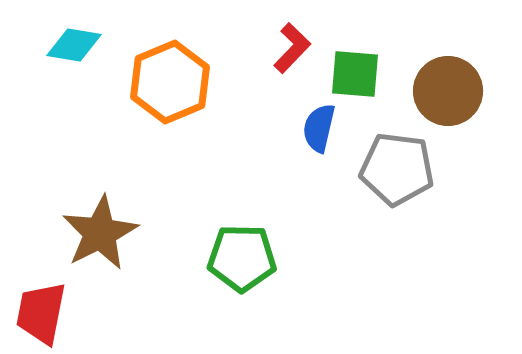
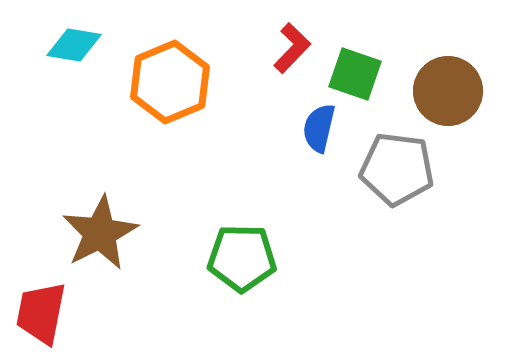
green square: rotated 14 degrees clockwise
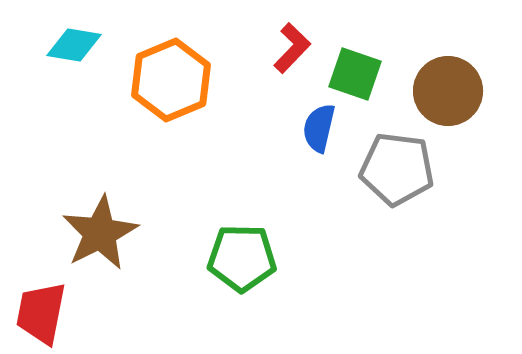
orange hexagon: moved 1 px right, 2 px up
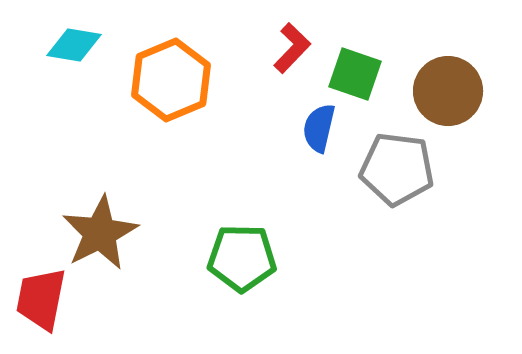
red trapezoid: moved 14 px up
